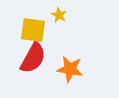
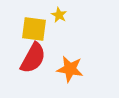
yellow square: moved 1 px right, 1 px up
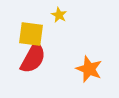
yellow square: moved 3 px left, 5 px down
orange star: moved 19 px right; rotated 12 degrees clockwise
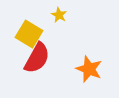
yellow square: moved 2 px left; rotated 24 degrees clockwise
red semicircle: moved 4 px right
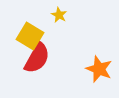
yellow square: moved 1 px right, 2 px down
orange star: moved 10 px right
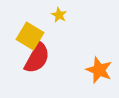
orange star: moved 1 px down
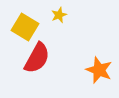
yellow star: rotated 21 degrees clockwise
yellow square: moved 5 px left, 9 px up
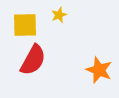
yellow square: moved 2 px up; rotated 32 degrees counterclockwise
red semicircle: moved 4 px left, 2 px down
